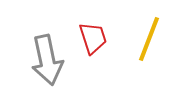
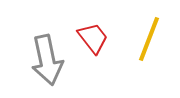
red trapezoid: rotated 20 degrees counterclockwise
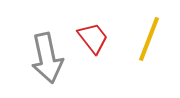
gray arrow: moved 2 px up
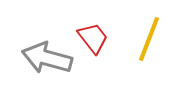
gray arrow: rotated 117 degrees clockwise
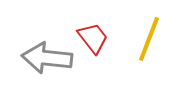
gray arrow: rotated 9 degrees counterclockwise
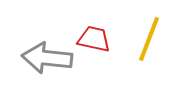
red trapezoid: moved 1 px right, 1 px down; rotated 40 degrees counterclockwise
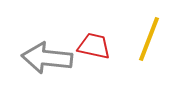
red trapezoid: moved 7 px down
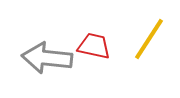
yellow line: rotated 12 degrees clockwise
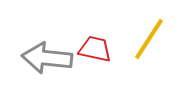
red trapezoid: moved 1 px right, 3 px down
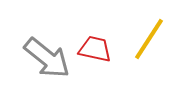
gray arrow: rotated 147 degrees counterclockwise
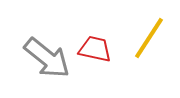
yellow line: moved 1 px up
